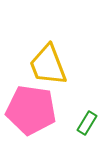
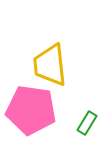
yellow trapezoid: moved 2 px right; rotated 15 degrees clockwise
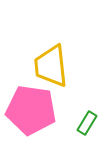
yellow trapezoid: moved 1 px right, 1 px down
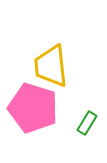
pink pentagon: moved 2 px right, 2 px up; rotated 9 degrees clockwise
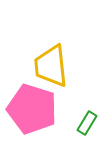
pink pentagon: moved 1 px left, 1 px down
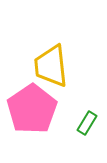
pink pentagon: rotated 21 degrees clockwise
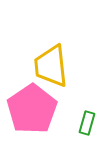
green rectangle: rotated 15 degrees counterclockwise
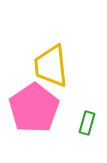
pink pentagon: moved 2 px right, 1 px up
